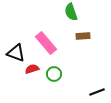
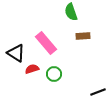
black triangle: rotated 12 degrees clockwise
black line: moved 1 px right
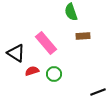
red semicircle: moved 2 px down
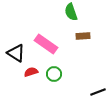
pink rectangle: moved 1 px down; rotated 15 degrees counterclockwise
red semicircle: moved 1 px left, 1 px down
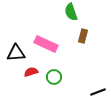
brown rectangle: rotated 72 degrees counterclockwise
pink rectangle: rotated 10 degrees counterclockwise
black triangle: rotated 36 degrees counterclockwise
green circle: moved 3 px down
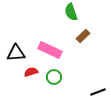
brown rectangle: rotated 32 degrees clockwise
pink rectangle: moved 4 px right, 6 px down
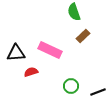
green semicircle: moved 3 px right
green circle: moved 17 px right, 9 px down
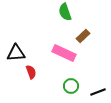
green semicircle: moved 9 px left
pink rectangle: moved 14 px right, 3 px down
red semicircle: rotated 88 degrees clockwise
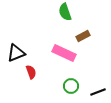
brown rectangle: rotated 16 degrees clockwise
black triangle: rotated 18 degrees counterclockwise
